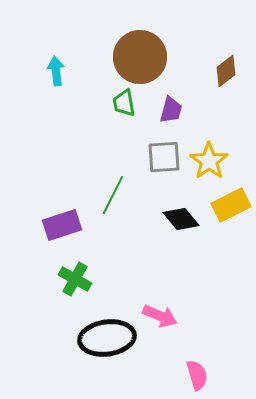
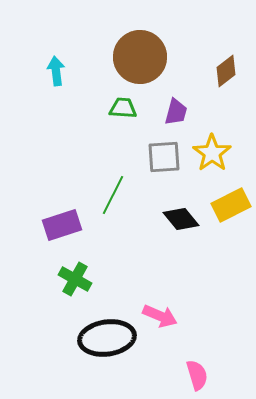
green trapezoid: moved 1 px left, 5 px down; rotated 104 degrees clockwise
purple trapezoid: moved 5 px right, 2 px down
yellow star: moved 3 px right, 8 px up
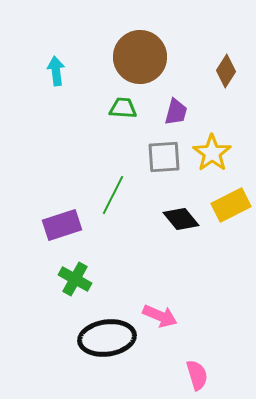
brown diamond: rotated 20 degrees counterclockwise
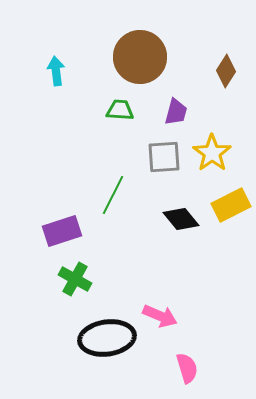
green trapezoid: moved 3 px left, 2 px down
purple rectangle: moved 6 px down
pink semicircle: moved 10 px left, 7 px up
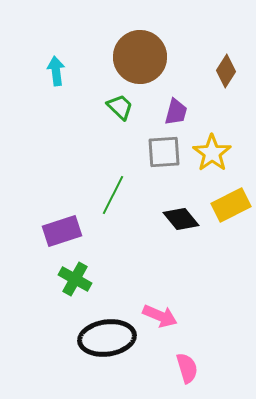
green trapezoid: moved 3 px up; rotated 40 degrees clockwise
gray square: moved 5 px up
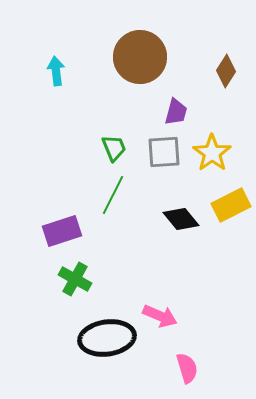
green trapezoid: moved 6 px left, 41 px down; rotated 24 degrees clockwise
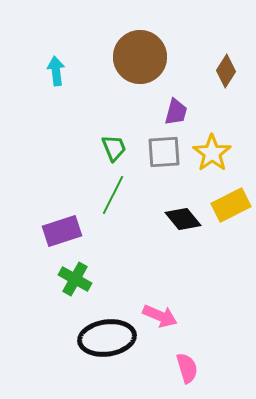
black diamond: moved 2 px right
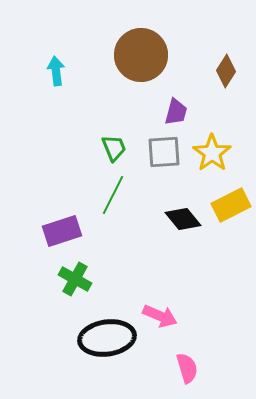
brown circle: moved 1 px right, 2 px up
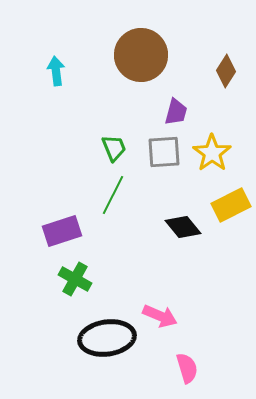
black diamond: moved 8 px down
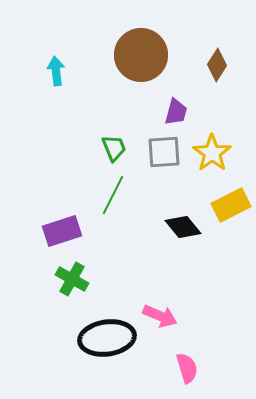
brown diamond: moved 9 px left, 6 px up
green cross: moved 3 px left
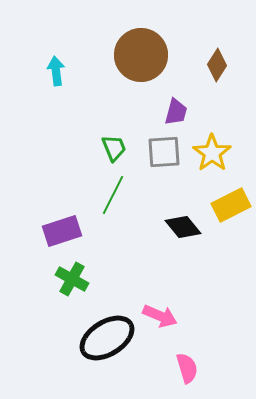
black ellipse: rotated 24 degrees counterclockwise
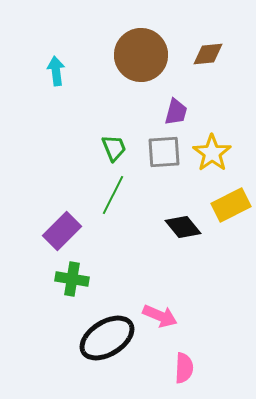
brown diamond: moved 9 px left, 11 px up; rotated 52 degrees clockwise
purple rectangle: rotated 27 degrees counterclockwise
green cross: rotated 20 degrees counterclockwise
pink semicircle: moved 3 px left; rotated 20 degrees clockwise
